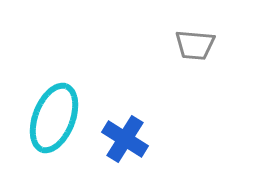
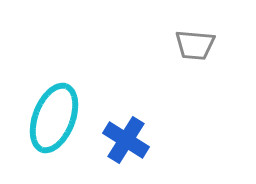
blue cross: moved 1 px right, 1 px down
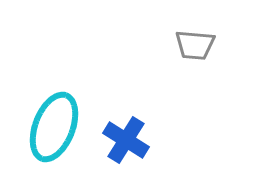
cyan ellipse: moved 9 px down
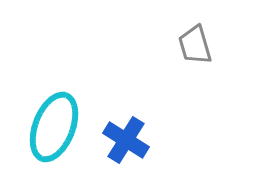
gray trapezoid: rotated 69 degrees clockwise
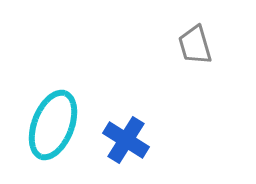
cyan ellipse: moved 1 px left, 2 px up
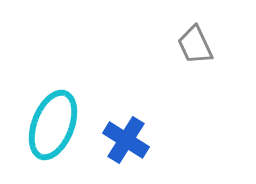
gray trapezoid: rotated 9 degrees counterclockwise
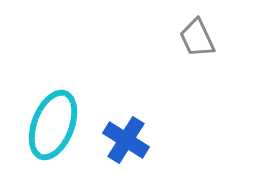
gray trapezoid: moved 2 px right, 7 px up
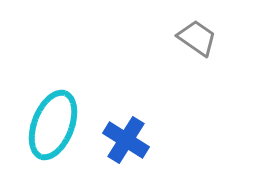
gray trapezoid: rotated 150 degrees clockwise
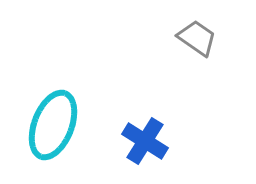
blue cross: moved 19 px right, 1 px down
